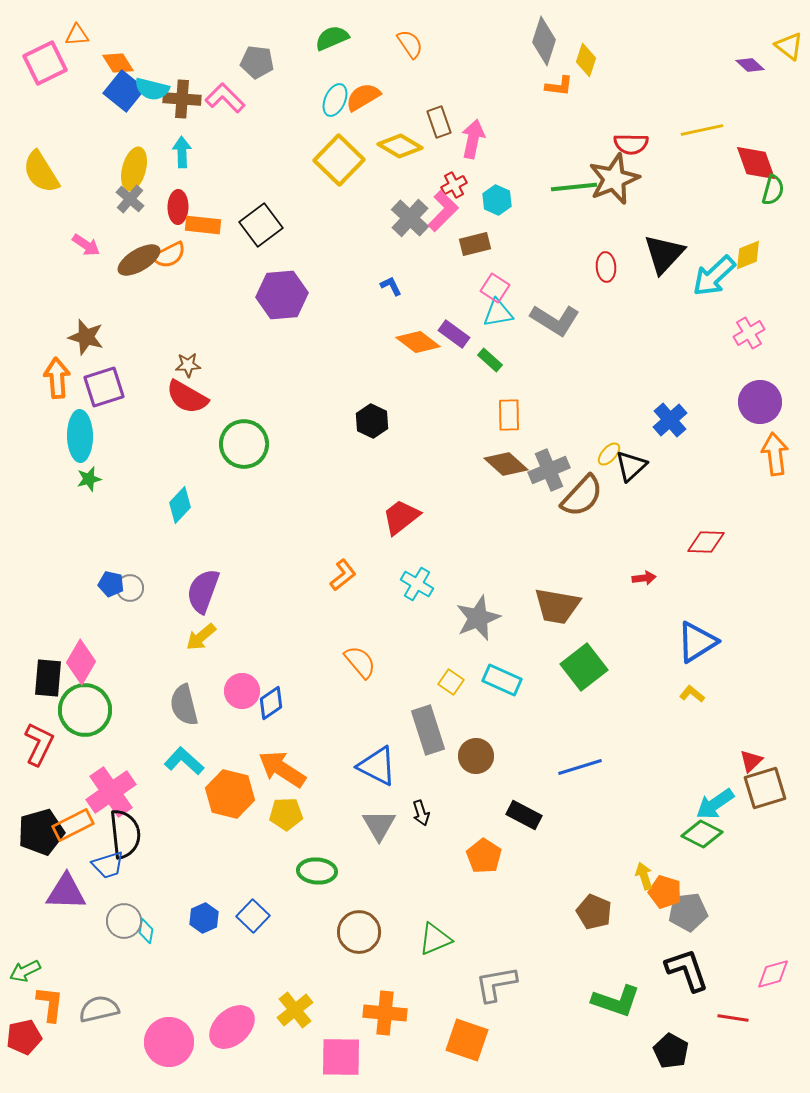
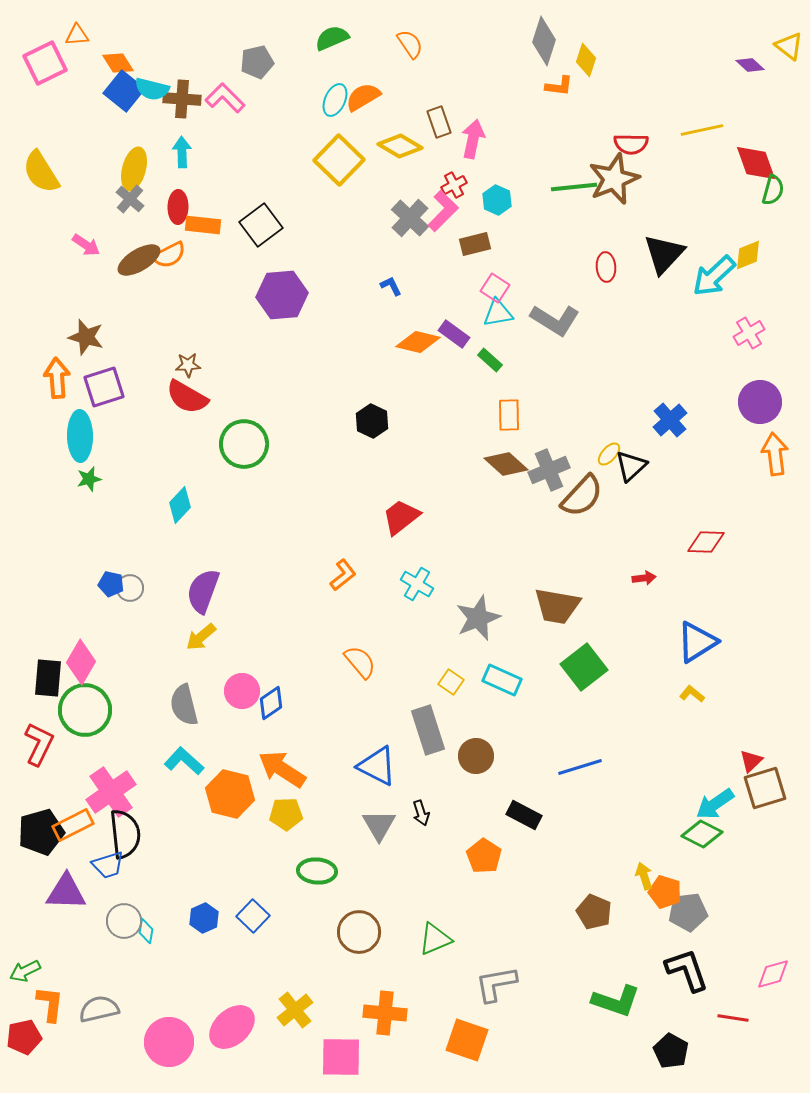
gray pentagon at (257, 62): rotated 20 degrees counterclockwise
orange diamond at (418, 342): rotated 24 degrees counterclockwise
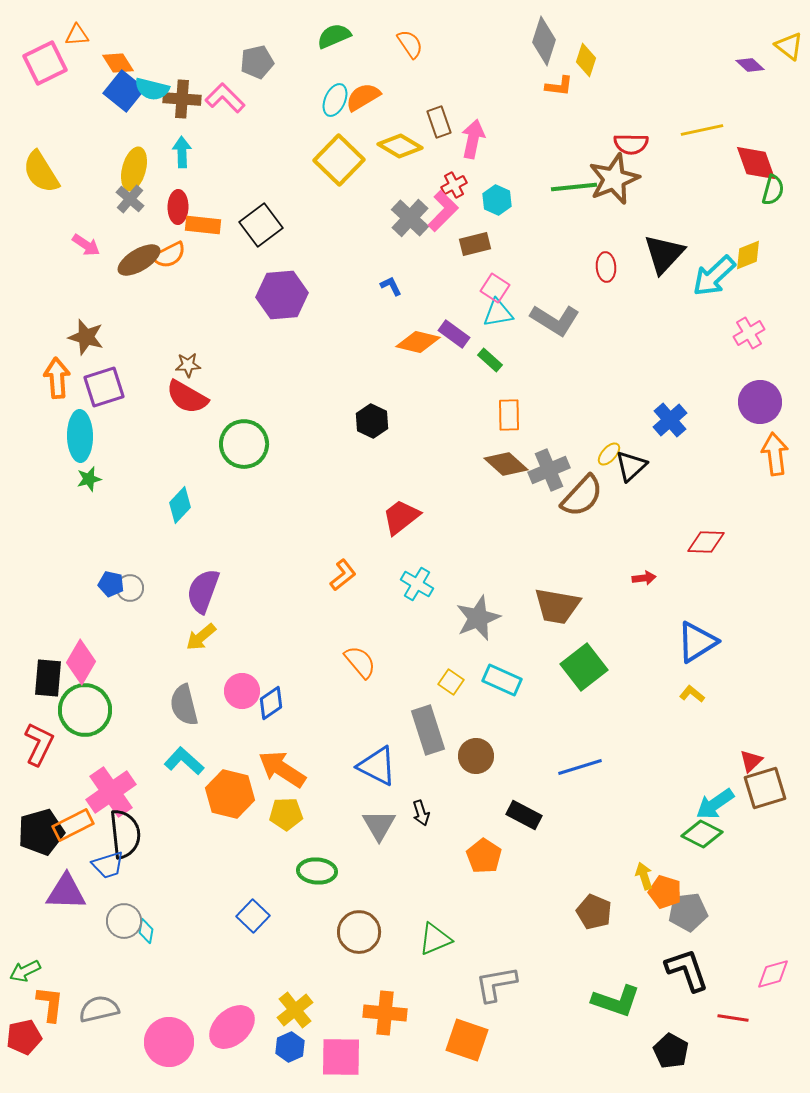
green semicircle at (332, 38): moved 2 px right, 2 px up
blue hexagon at (204, 918): moved 86 px right, 129 px down
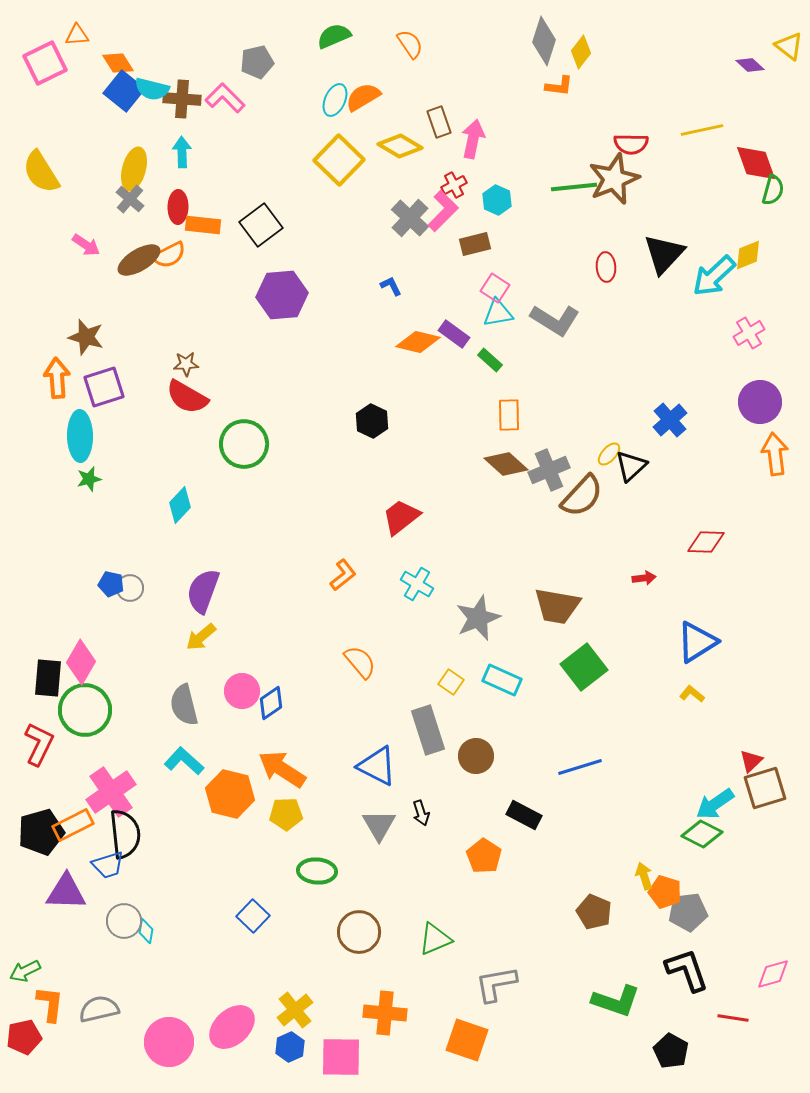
yellow diamond at (586, 60): moved 5 px left, 8 px up; rotated 20 degrees clockwise
brown star at (188, 365): moved 2 px left, 1 px up
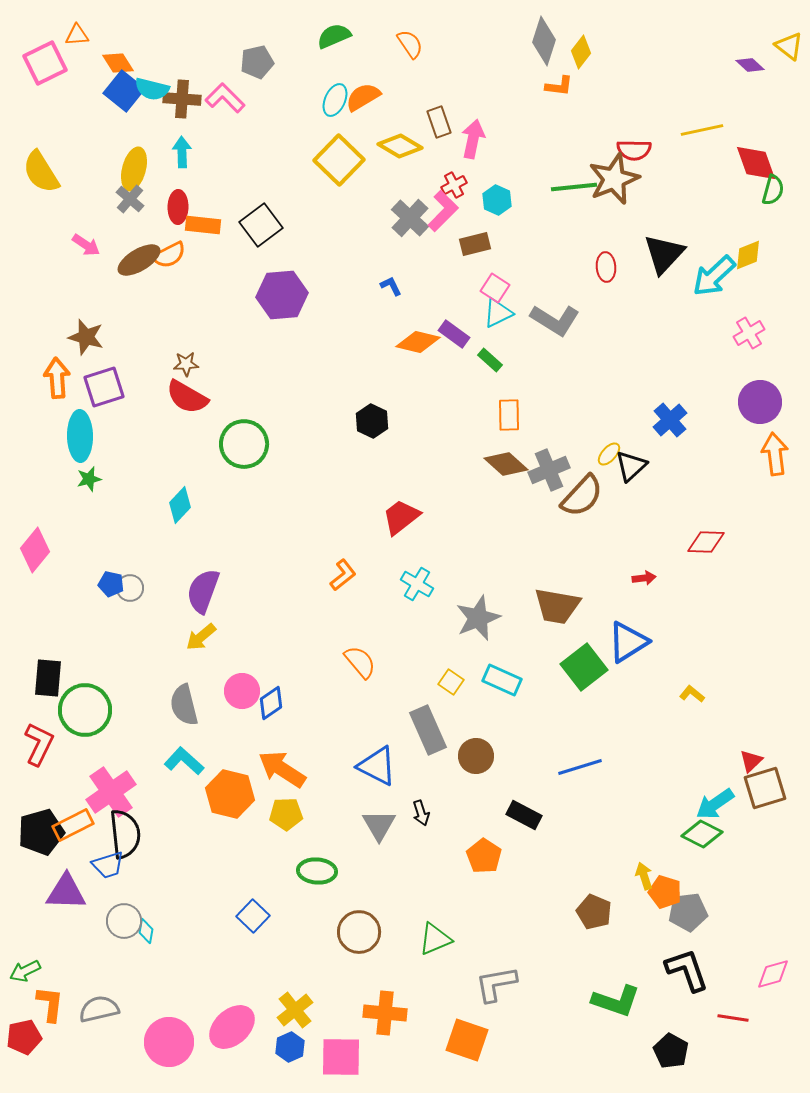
red semicircle at (631, 144): moved 3 px right, 6 px down
cyan triangle at (498, 313): rotated 16 degrees counterclockwise
blue triangle at (697, 642): moved 69 px left
pink diamond at (81, 662): moved 46 px left, 112 px up; rotated 9 degrees clockwise
gray rectangle at (428, 730): rotated 6 degrees counterclockwise
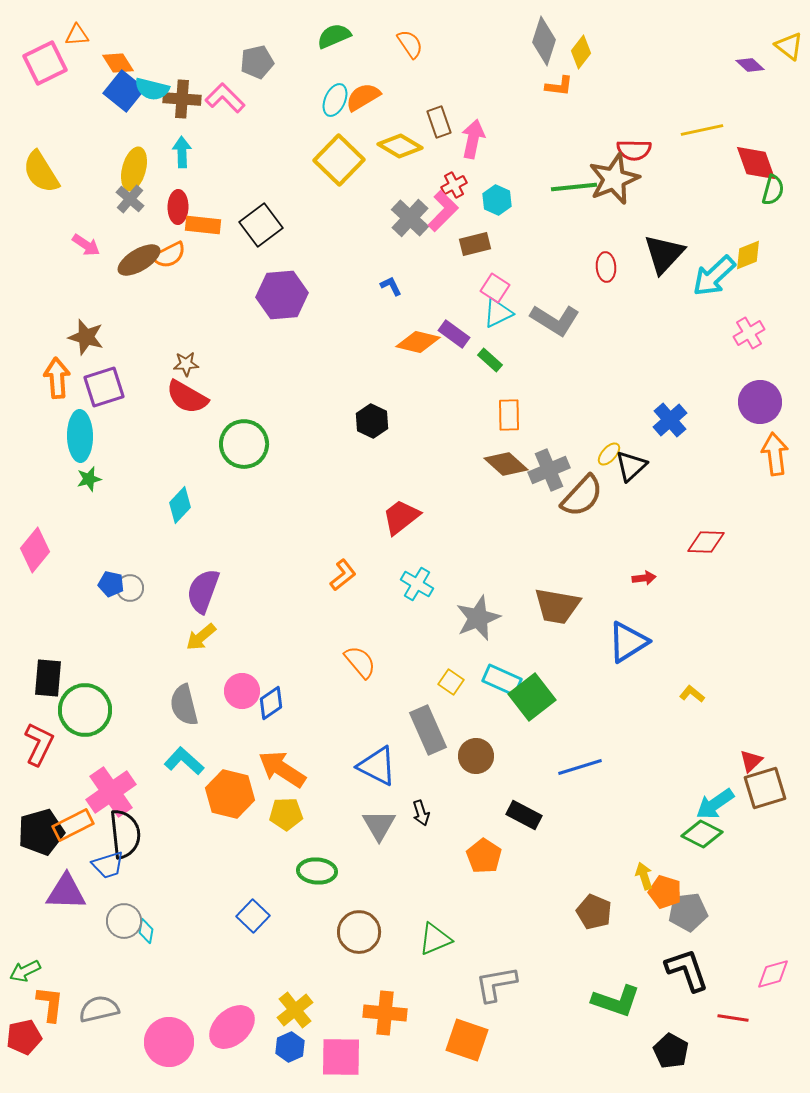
green square at (584, 667): moved 52 px left, 30 px down
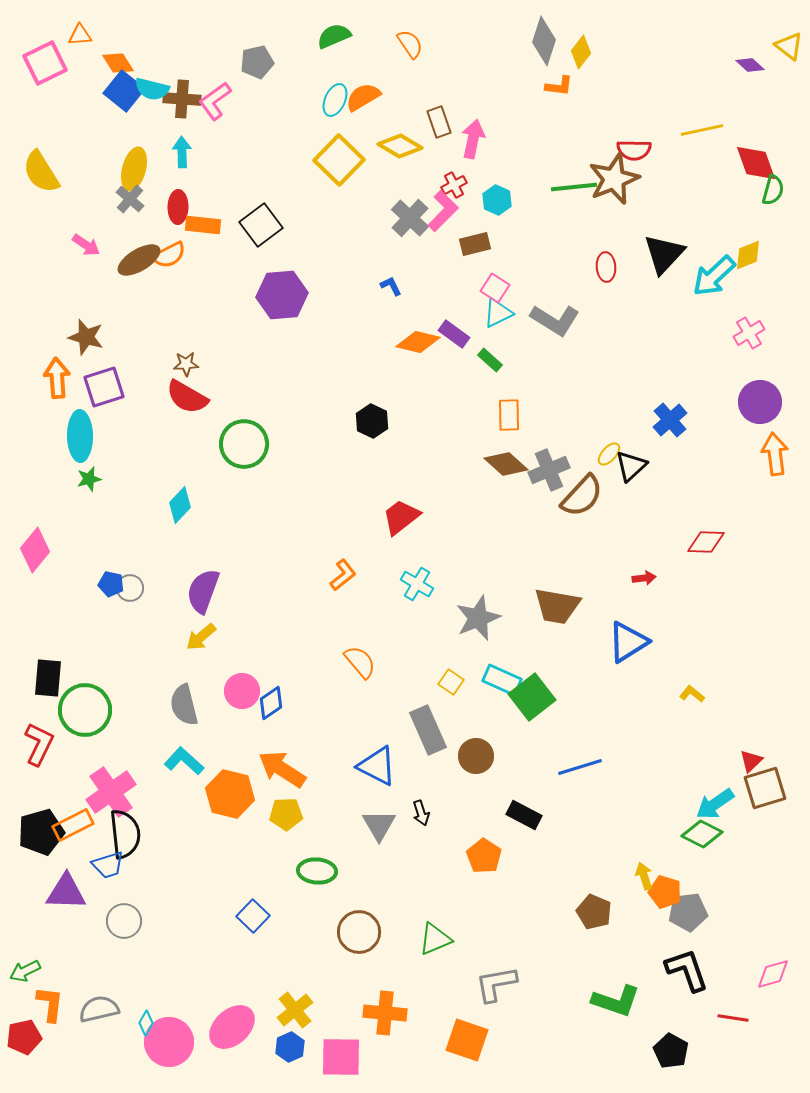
orange triangle at (77, 35): moved 3 px right
pink L-shape at (225, 98): moved 10 px left, 3 px down; rotated 81 degrees counterclockwise
cyan diamond at (146, 931): moved 92 px down; rotated 20 degrees clockwise
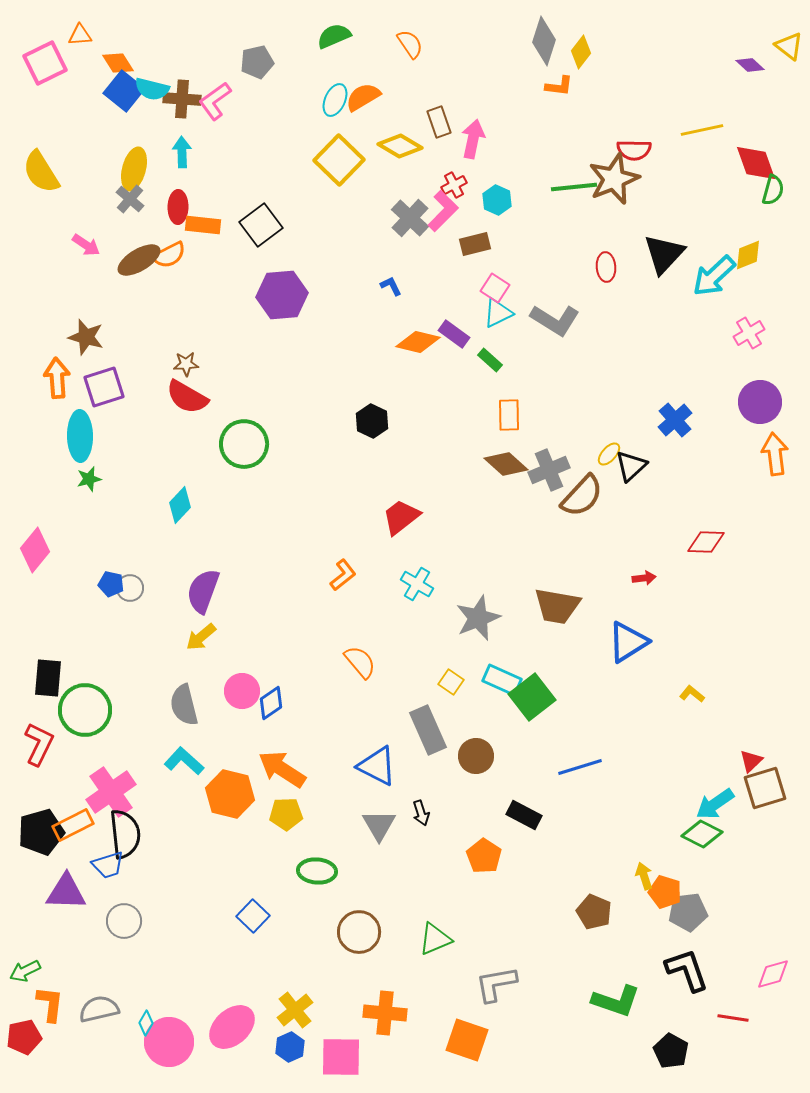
blue cross at (670, 420): moved 5 px right
